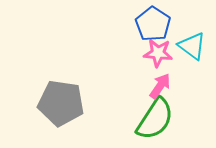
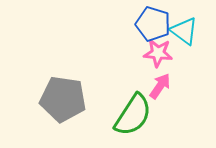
blue pentagon: rotated 16 degrees counterclockwise
cyan triangle: moved 8 px left, 15 px up
gray pentagon: moved 2 px right, 4 px up
green semicircle: moved 22 px left, 4 px up
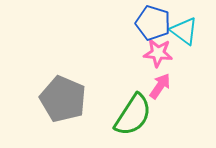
blue pentagon: moved 1 px up
gray pentagon: rotated 15 degrees clockwise
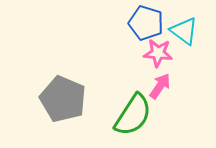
blue pentagon: moved 7 px left
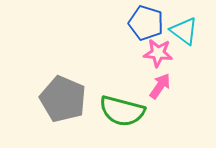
green semicircle: moved 11 px left, 4 px up; rotated 72 degrees clockwise
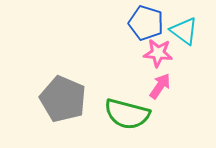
green semicircle: moved 5 px right, 3 px down
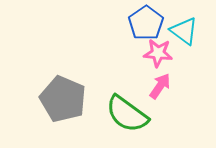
blue pentagon: rotated 20 degrees clockwise
green semicircle: rotated 21 degrees clockwise
